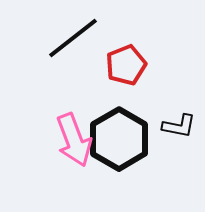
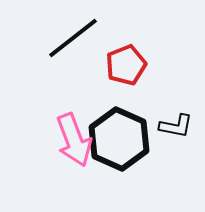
black L-shape: moved 3 px left
black hexagon: rotated 6 degrees counterclockwise
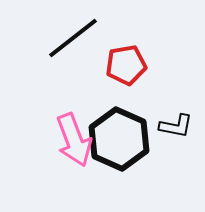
red pentagon: rotated 12 degrees clockwise
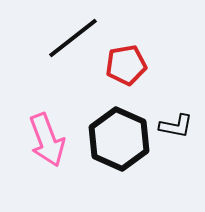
pink arrow: moved 27 px left
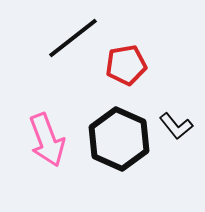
black L-shape: rotated 40 degrees clockwise
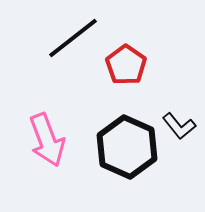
red pentagon: rotated 27 degrees counterclockwise
black L-shape: moved 3 px right
black hexagon: moved 8 px right, 8 px down
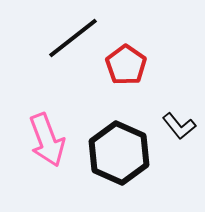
black hexagon: moved 8 px left, 6 px down
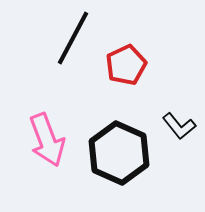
black line: rotated 24 degrees counterclockwise
red pentagon: rotated 12 degrees clockwise
